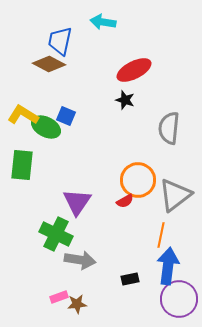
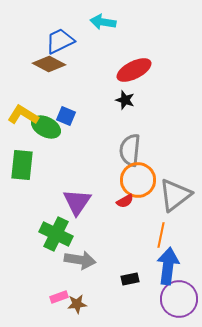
blue trapezoid: rotated 52 degrees clockwise
gray semicircle: moved 39 px left, 22 px down
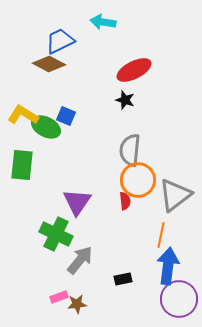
red semicircle: rotated 66 degrees counterclockwise
gray arrow: rotated 60 degrees counterclockwise
black rectangle: moved 7 px left
